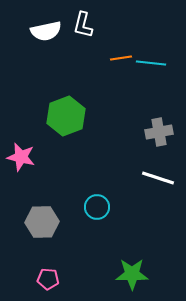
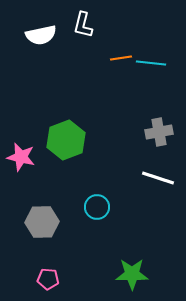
white semicircle: moved 5 px left, 4 px down
green hexagon: moved 24 px down
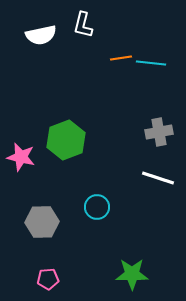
pink pentagon: rotated 10 degrees counterclockwise
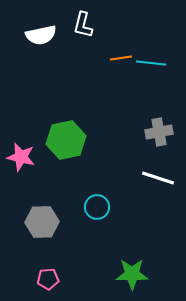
green hexagon: rotated 9 degrees clockwise
